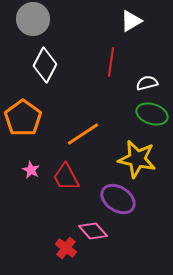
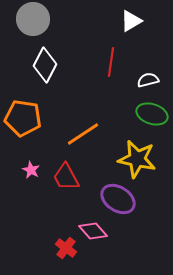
white semicircle: moved 1 px right, 3 px up
orange pentagon: rotated 27 degrees counterclockwise
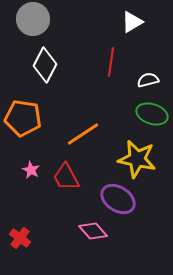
white triangle: moved 1 px right, 1 px down
red cross: moved 46 px left, 10 px up
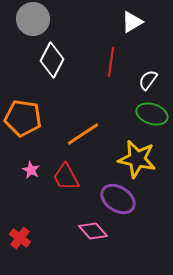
white diamond: moved 7 px right, 5 px up
white semicircle: rotated 40 degrees counterclockwise
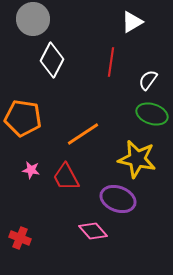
pink star: rotated 18 degrees counterclockwise
purple ellipse: rotated 12 degrees counterclockwise
red cross: rotated 15 degrees counterclockwise
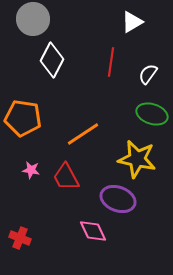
white semicircle: moved 6 px up
pink diamond: rotated 16 degrees clockwise
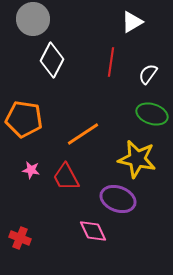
orange pentagon: moved 1 px right, 1 px down
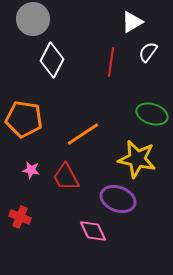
white semicircle: moved 22 px up
red cross: moved 21 px up
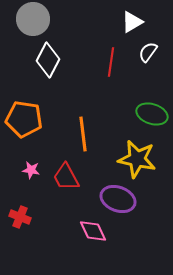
white diamond: moved 4 px left
orange line: rotated 64 degrees counterclockwise
